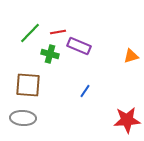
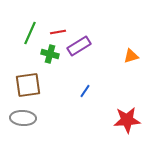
green line: rotated 20 degrees counterclockwise
purple rectangle: rotated 55 degrees counterclockwise
brown square: rotated 12 degrees counterclockwise
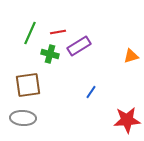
blue line: moved 6 px right, 1 px down
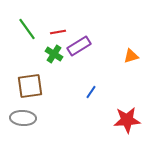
green line: moved 3 px left, 4 px up; rotated 60 degrees counterclockwise
green cross: moved 4 px right; rotated 18 degrees clockwise
brown square: moved 2 px right, 1 px down
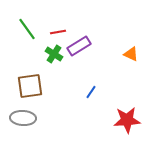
orange triangle: moved 2 px up; rotated 42 degrees clockwise
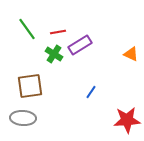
purple rectangle: moved 1 px right, 1 px up
